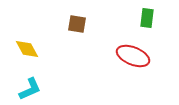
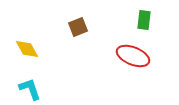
green rectangle: moved 3 px left, 2 px down
brown square: moved 1 px right, 3 px down; rotated 30 degrees counterclockwise
cyan L-shape: rotated 85 degrees counterclockwise
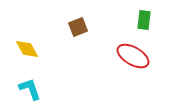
red ellipse: rotated 8 degrees clockwise
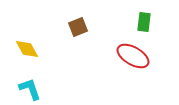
green rectangle: moved 2 px down
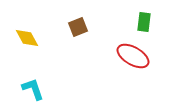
yellow diamond: moved 11 px up
cyan L-shape: moved 3 px right
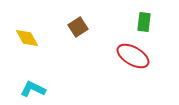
brown square: rotated 12 degrees counterclockwise
cyan L-shape: rotated 45 degrees counterclockwise
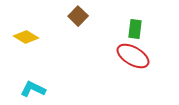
green rectangle: moved 9 px left, 7 px down
brown square: moved 11 px up; rotated 12 degrees counterclockwise
yellow diamond: moved 1 px left, 1 px up; rotated 30 degrees counterclockwise
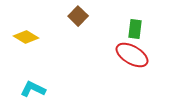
red ellipse: moved 1 px left, 1 px up
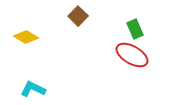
green rectangle: rotated 30 degrees counterclockwise
